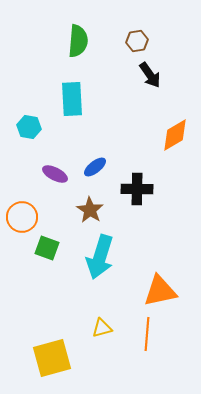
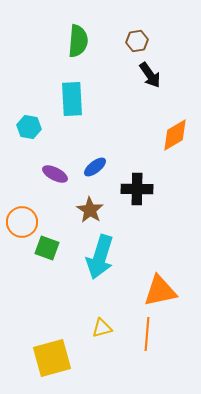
orange circle: moved 5 px down
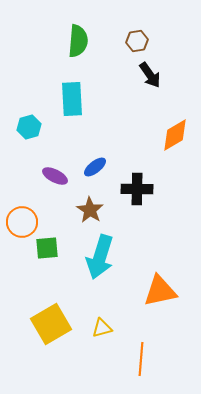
cyan hexagon: rotated 25 degrees counterclockwise
purple ellipse: moved 2 px down
green square: rotated 25 degrees counterclockwise
orange line: moved 6 px left, 25 px down
yellow square: moved 1 px left, 34 px up; rotated 15 degrees counterclockwise
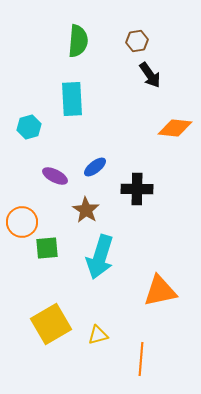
orange diamond: moved 7 px up; rotated 36 degrees clockwise
brown star: moved 4 px left
yellow triangle: moved 4 px left, 7 px down
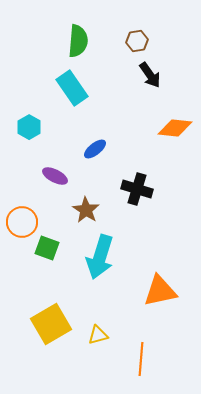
cyan rectangle: moved 11 px up; rotated 32 degrees counterclockwise
cyan hexagon: rotated 15 degrees counterclockwise
blue ellipse: moved 18 px up
black cross: rotated 16 degrees clockwise
green square: rotated 25 degrees clockwise
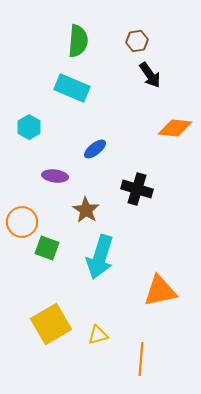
cyan rectangle: rotated 32 degrees counterclockwise
purple ellipse: rotated 20 degrees counterclockwise
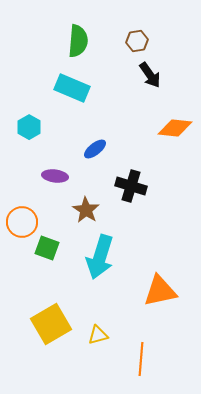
black cross: moved 6 px left, 3 px up
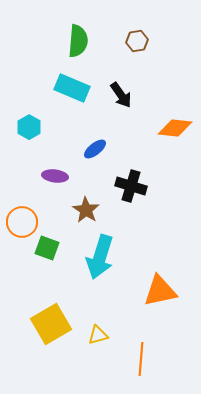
black arrow: moved 29 px left, 20 px down
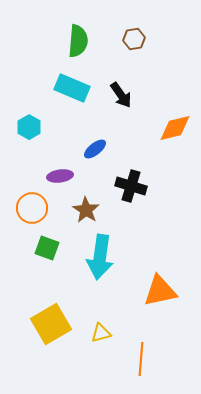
brown hexagon: moved 3 px left, 2 px up
orange diamond: rotated 20 degrees counterclockwise
purple ellipse: moved 5 px right; rotated 15 degrees counterclockwise
orange circle: moved 10 px right, 14 px up
cyan arrow: rotated 9 degrees counterclockwise
yellow triangle: moved 3 px right, 2 px up
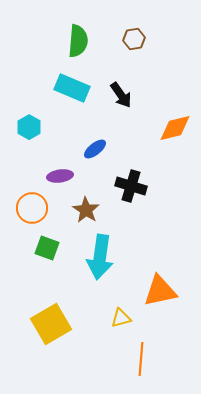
yellow triangle: moved 20 px right, 15 px up
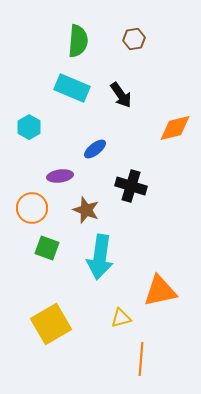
brown star: rotated 12 degrees counterclockwise
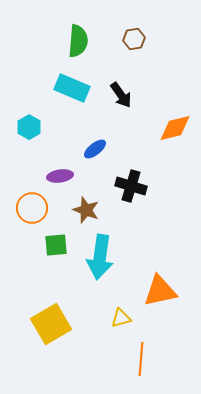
green square: moved 9 px right, 3 px up; rotated 25 degrees counterclockwise
